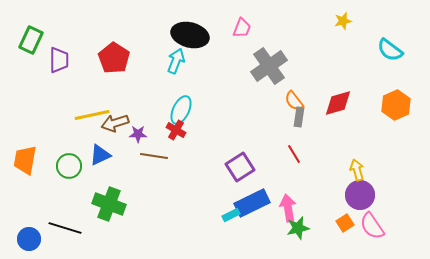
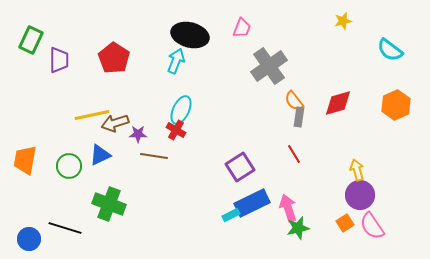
pink arrow: rotated 8 degrees counterclockwise
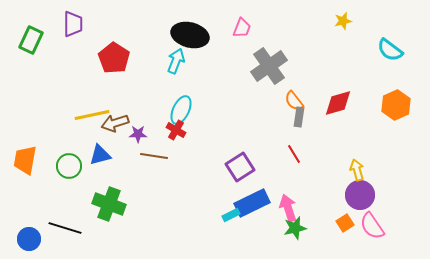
purple trapezoid: moved 14 px right, 36 px up
blue triangle: rotated 10 degrees clockwise
green star: moved 3 px left
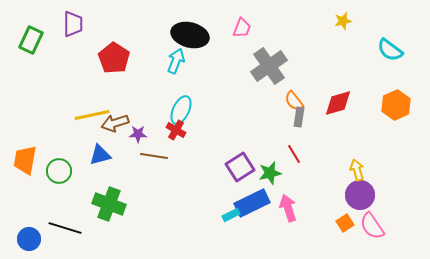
green circle: moved 10 px left, 5 px down
green star: moved 25 px left, 55 px up
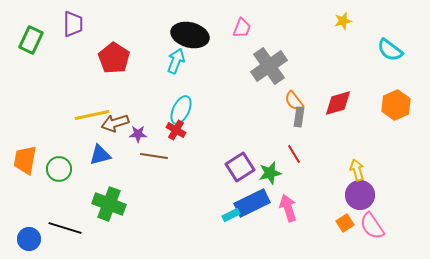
green circle: moved 2 px up
